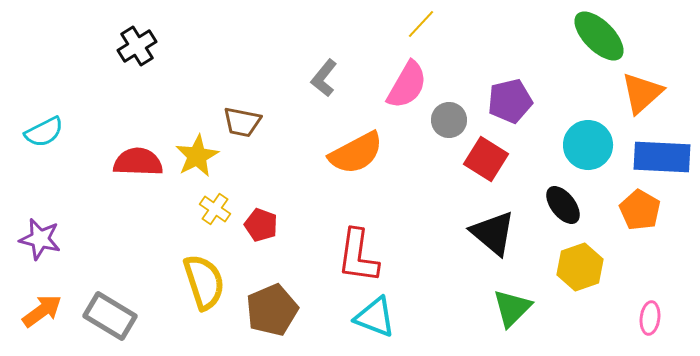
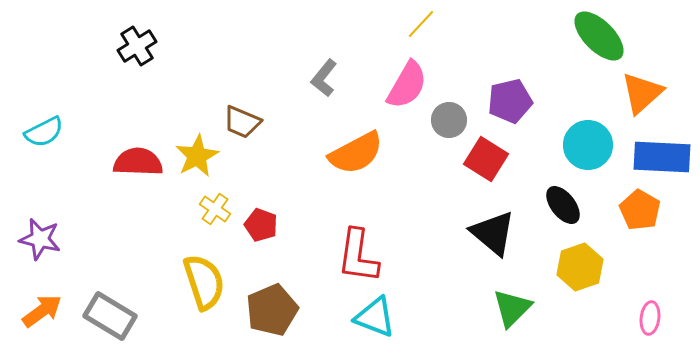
brown trapezoid: rotated 12 degrees clockwise
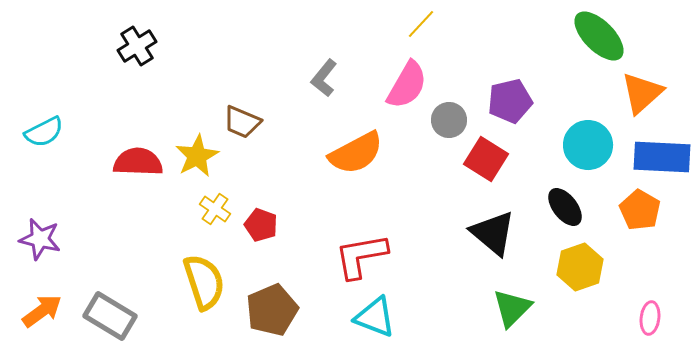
black ellipse: moved 2 px right, 2 px down
red L-shape: moved 3 px right; rotated 72 degrees clockwise
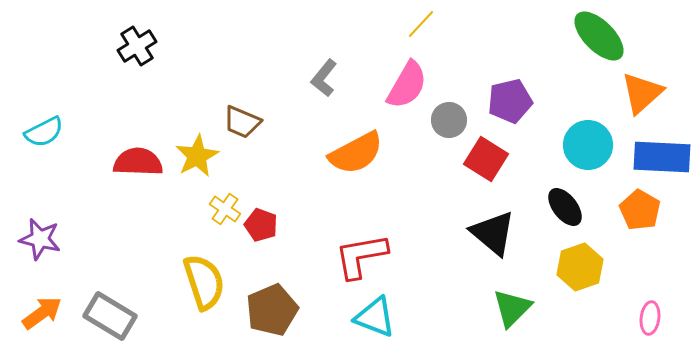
yellow cross: moved 10 px right
orange arrow: moved 2 px down
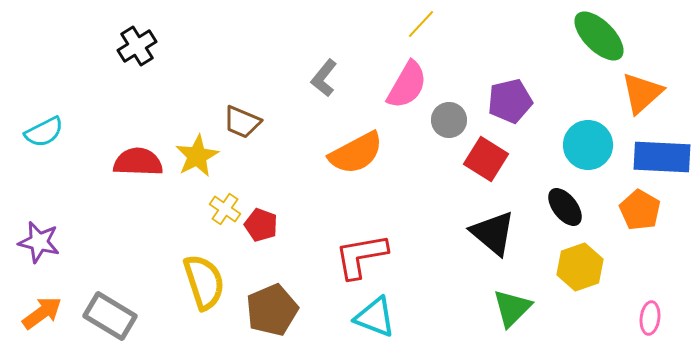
purple star: moved 1 px left, 3 px down
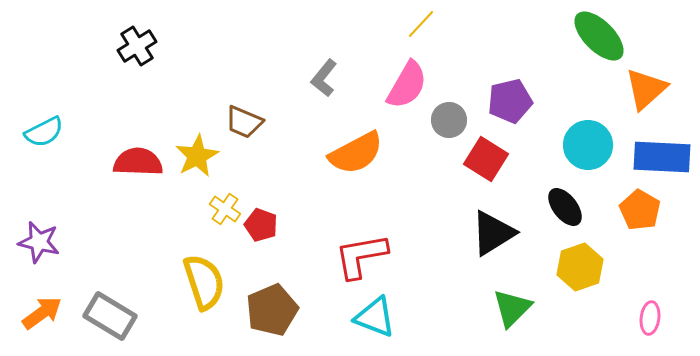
orange triangle: moved 4 px right, 4 px up
brown trapezoid: moved 2 px right
black triangle: rotated 48 degrees clockwise
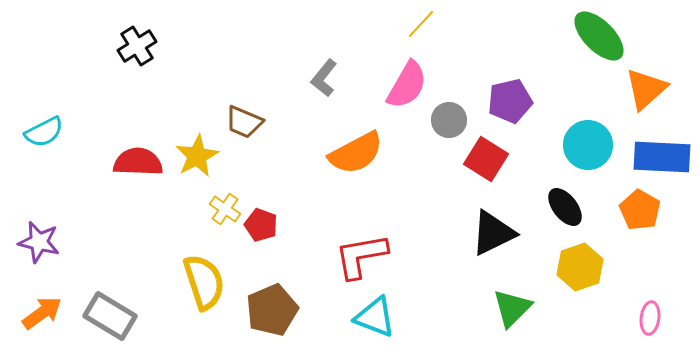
black triangle: rotated 6 degrees clockwise
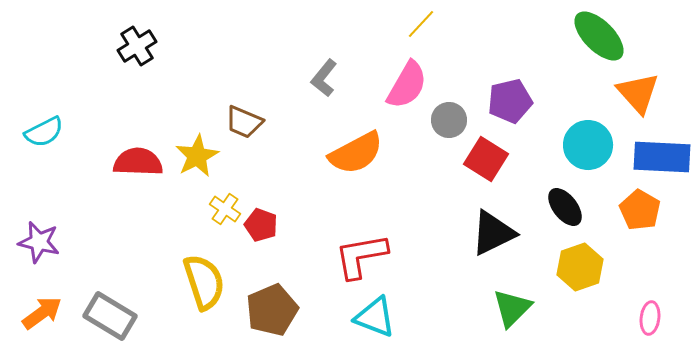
orange triangle: moved 8 px left, 4 px down; rotated 30 degrees counterclockwise
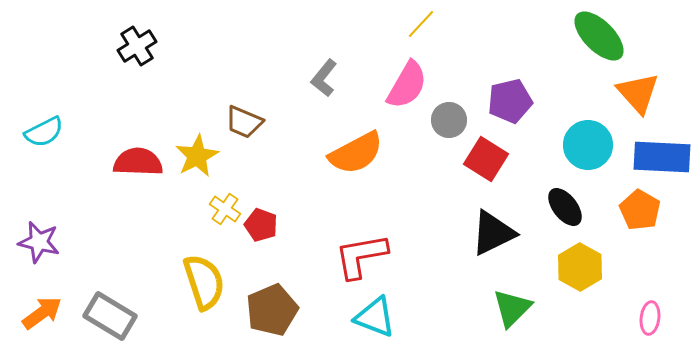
yellow hexagon: rotated 12 degrees counterclockwise
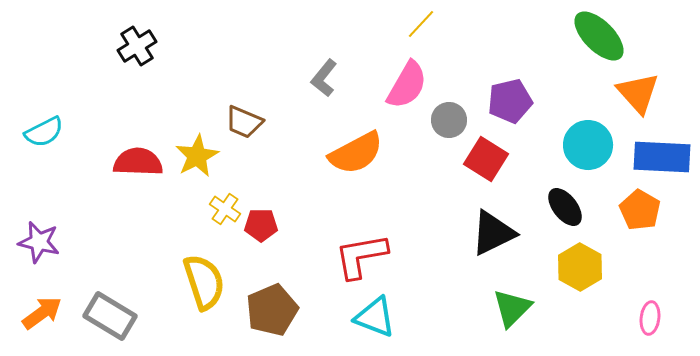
red pentagon: rotated 20 degrees counterclockwise
